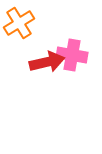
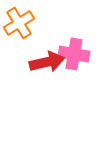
pink cross: moved 2 px right, 1 px up
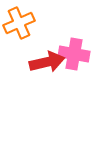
orange cross: rotated 8 degrees clockwise
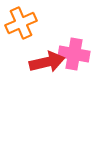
orange cross: moved 2 px right
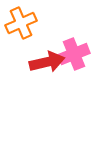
pink cross: rotated 32 degrees counterclockwise
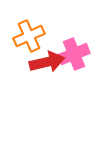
orange cross: moved 8 px right, 13 px down
